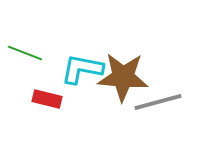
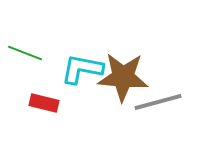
red rectangle: moved 3 px left, 4 px down
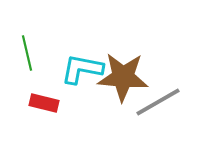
green line: moved 2 px right; rotated 56 degrees clockwise
gray line: rotated 15 degrees counterclockwise
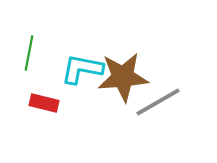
green line: moved 2 px right; rotated 24 degrees clockwise
brown star: rotated 9 degrees counterclockwise
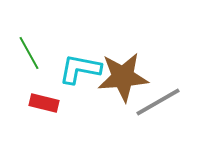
green line: rotated 40 degrees counterclockwise
cyan L-shape: moved 2 px left
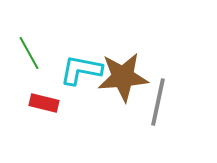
cyan L-shape: moved 1 px right, 1 px down
gray line: rotated 48 degrees counterclockwise
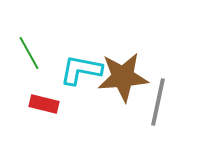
red rectangle: moved 1 px down
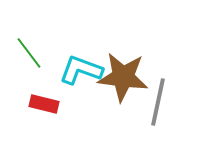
green line: rotated 8 degrees counterclockwise
cyan L-shape: rotated 9 degrees clockwise
brown star: rotated 12 degrees clockwise
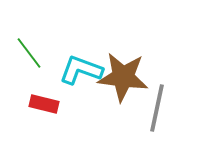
gray line: moved 1 px left, 6 px down
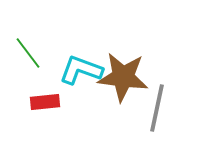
green line: moved 1 px left
red rectangle: moved 1 px right, 2 px up; rotated 20 degrees counterclockwise
